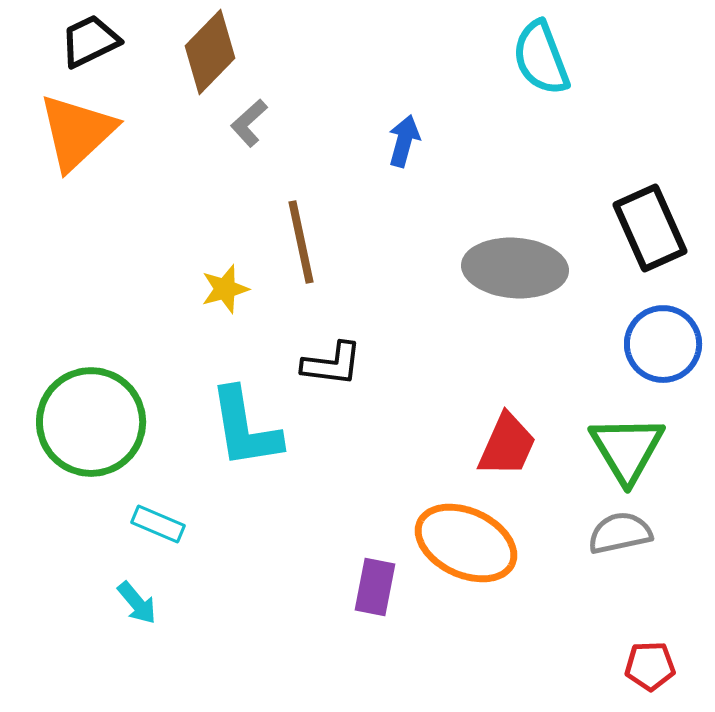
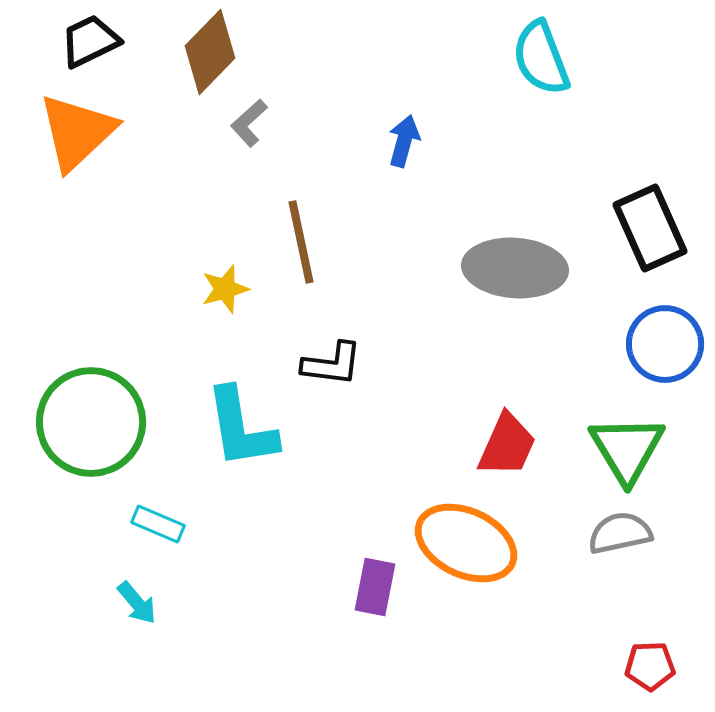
blue circle: moved 2 px right
cyan L-shape: moved 4 px left
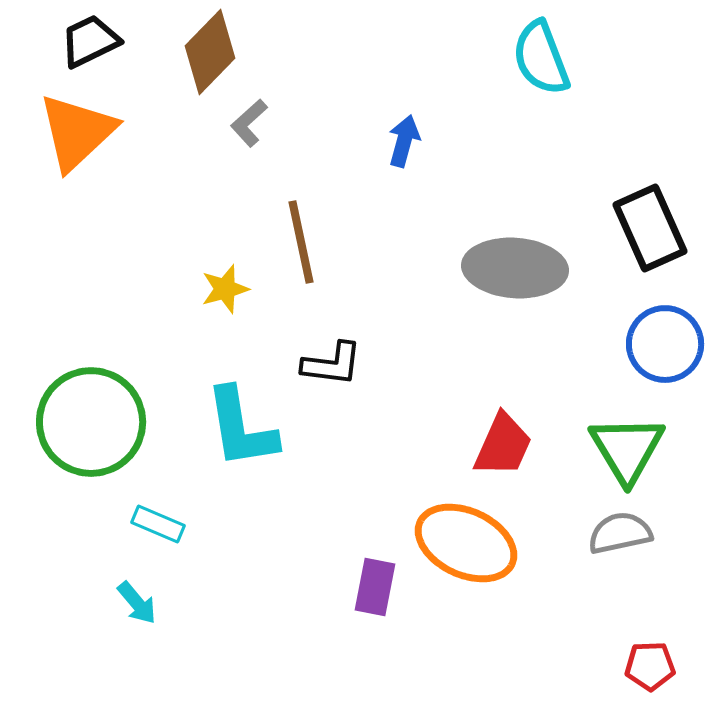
red trapezoid: moved 4 px left
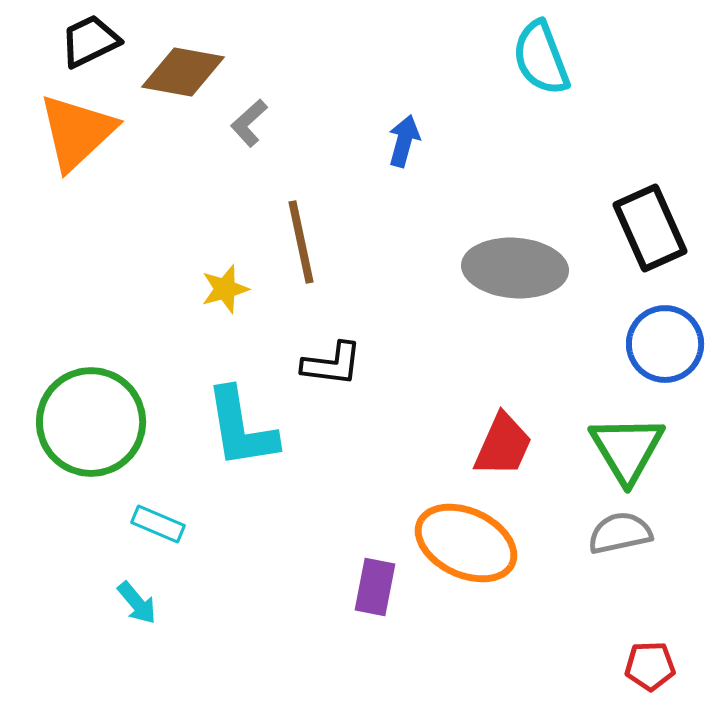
brown diamond: moved 27 px left, 20 px down; rotated 56 degrees clockwise
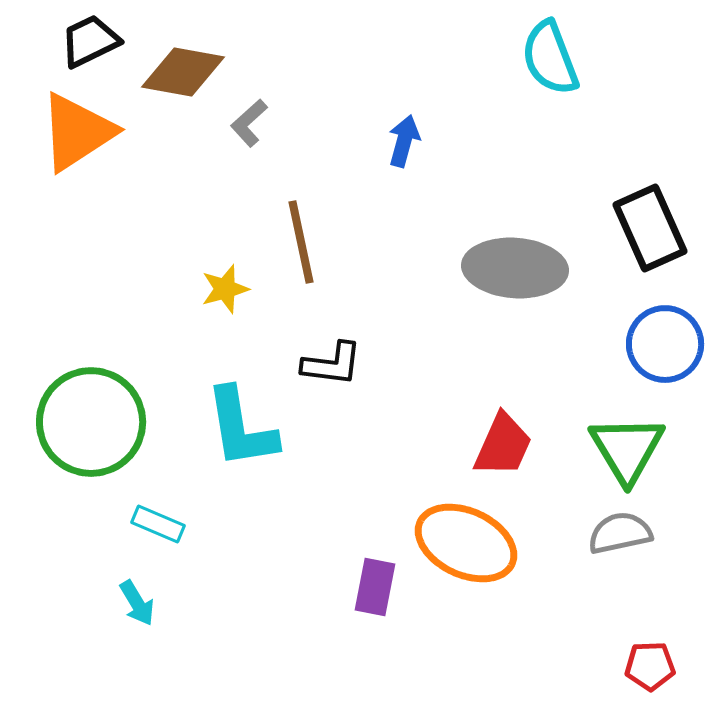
cyan semicircle: moved 9 px right
orange triangle: rotated 10 degrees clockwise
cyan arrow: rotated 9 degrees clockwise
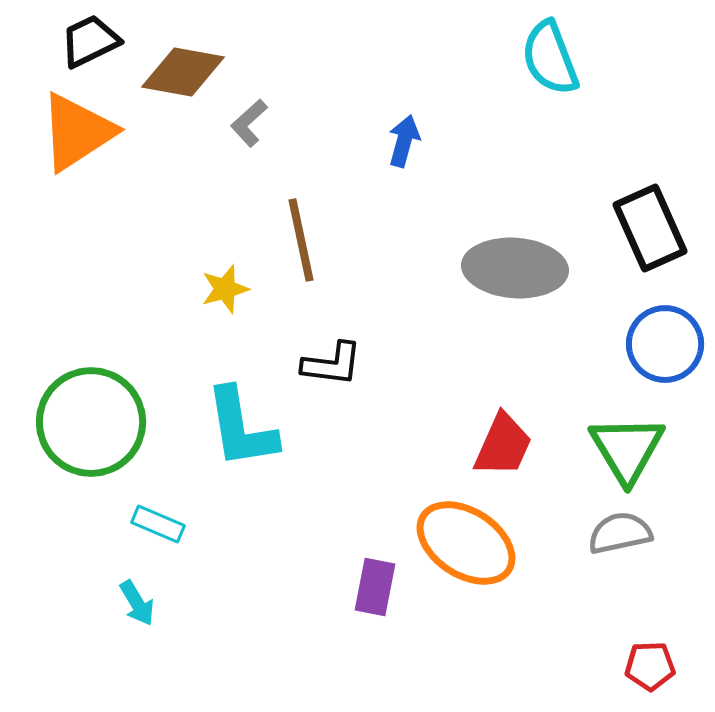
brown line: moved 2 px up
orange ellipse: rotated 8 degrees clockwise
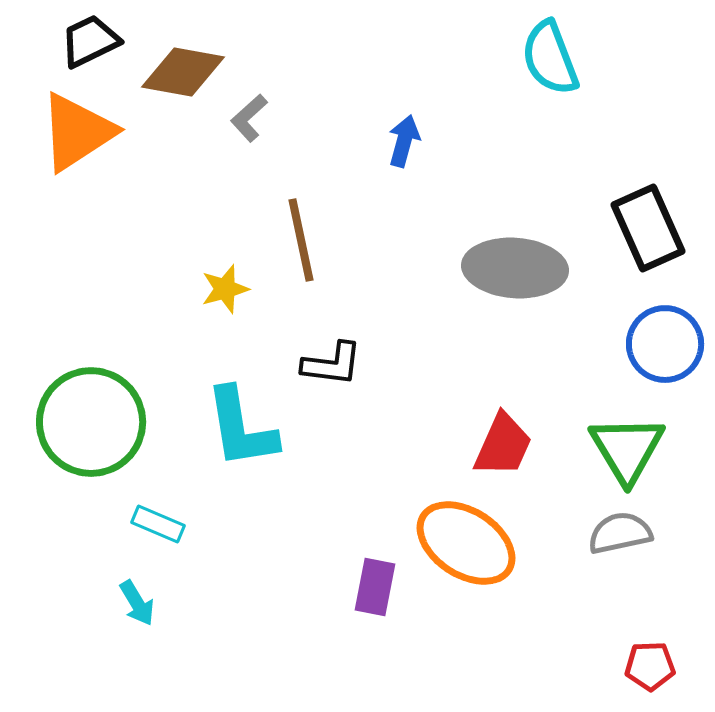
gray L-shape: moved 5 px up
black rectangle: moved 2 px left
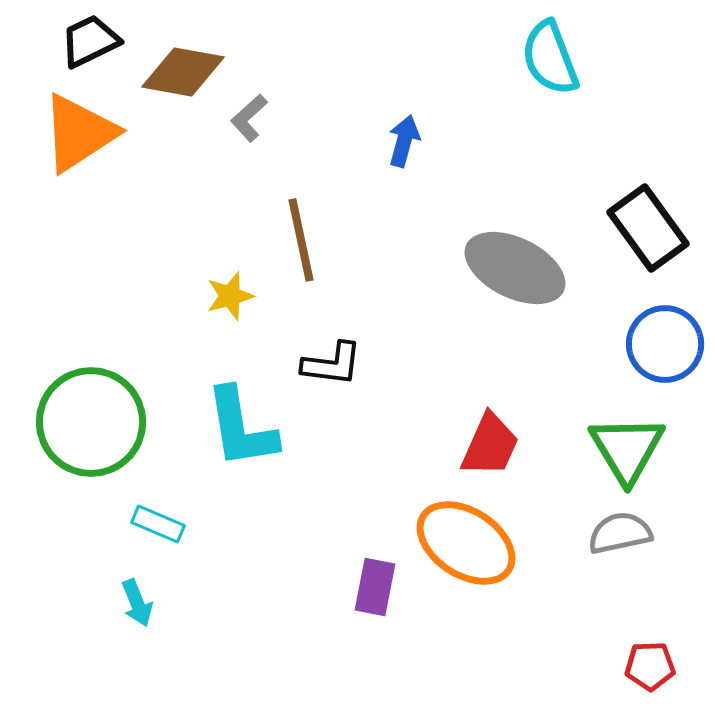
orange triangle: moved 2 px right, 1 px down
black rectangle: rotated 12 degrees counterclockwise
gray ellipse: rotated 22 degrees clockwise
yellow star: moved 5 px right, 7 px down
red trapezoid: moved 13 px left
cyan arrow: rotated 9 degrees clockwise
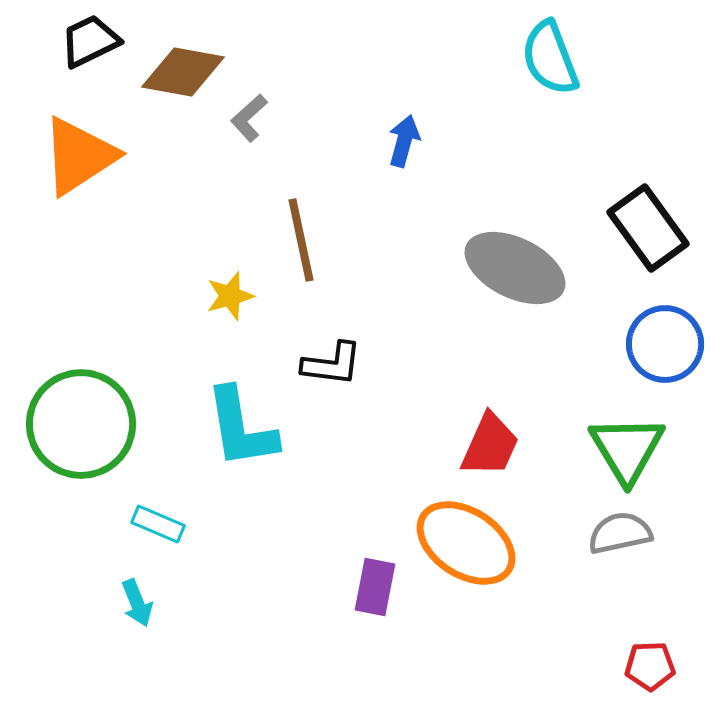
orange triangle: moved 23 px down
green circle: moved 10 px left, 2 px down
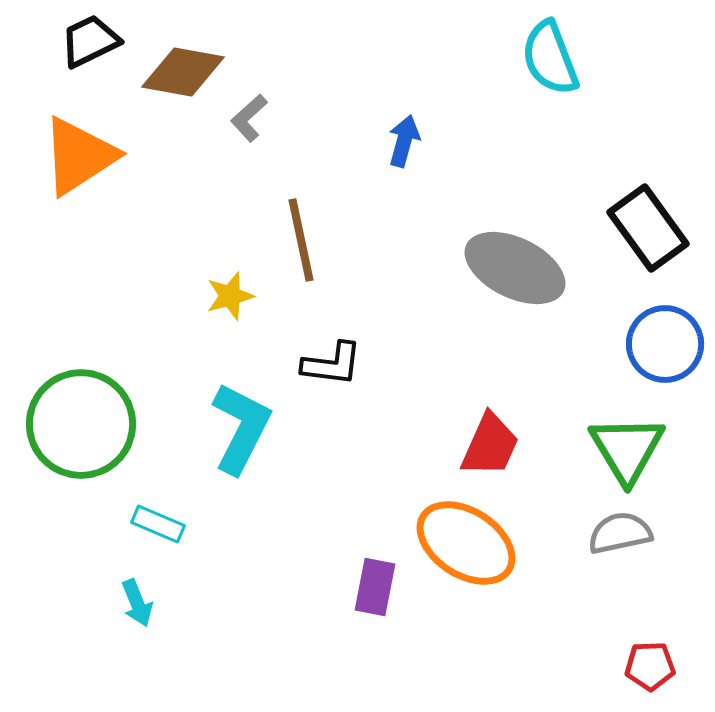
cyan L-shape: rotated 144 degrees counterclockwise
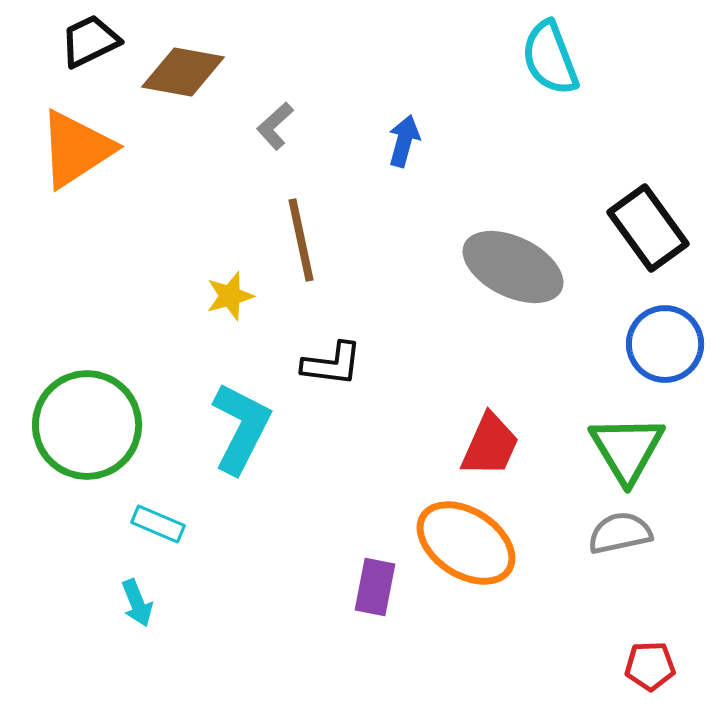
gray L-shape: moved 26 px right, 8 px down
orange triangle: moved 3 px left, 7 px up
gray ellipse: moved 2 px left, 1 px up
green circle: moved 6 px right, 1 px down
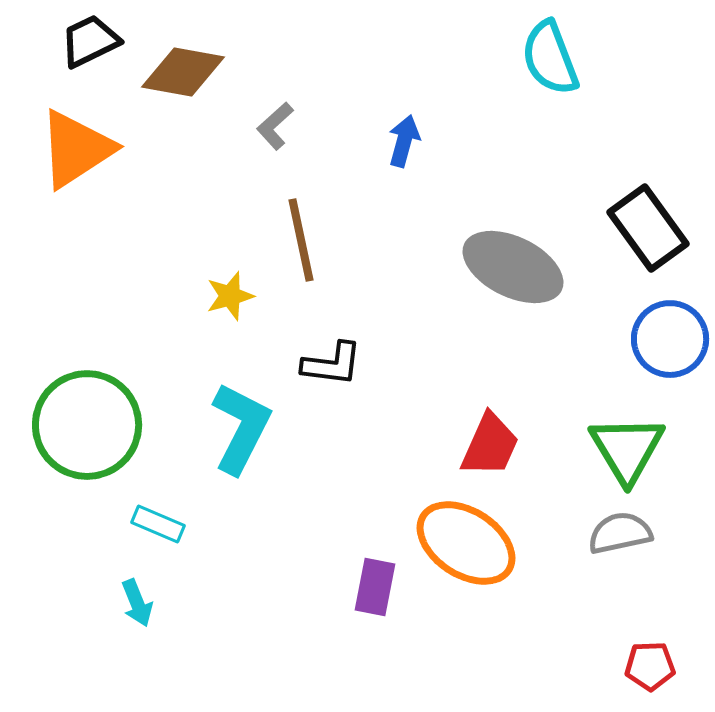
blue circle: moved 5 px right, 5 px up
